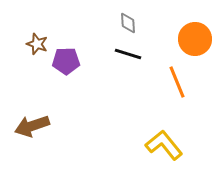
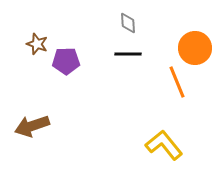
orange circle: moved 9 px down
black line: rotated 16 degrees counterclockwise
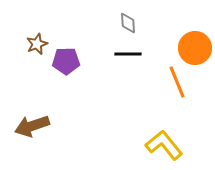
brown star: rotated 30 degrees clockwise
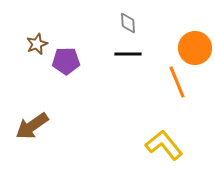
brown arrow: rotated 16 degrees counterclockwise
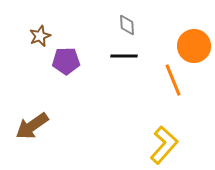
gray diamond: moved 1 px left, 2 px down
brown star: moved 3 px right, 8 px up
orange circle: moved 1 px left, 2 px up
black line: moved 4 px left, 2 px down
orange line: moved 4 px left, 2 px up
yellow L-shape: rotated 81 degrees clockwise
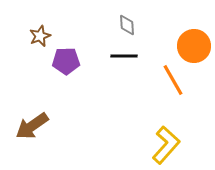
orange line: rotated 8 degrees counterclockwise
yellow L-shape: moved 2 px right
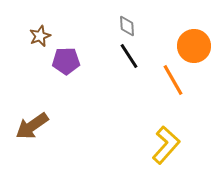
gray diamond: moved 1 px down
black line: moved 5 px right; rotated 56 degrees clockwise
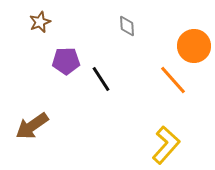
brown star: moved 14 px up
black line: moved 28 px left, 23 px down
orange line: rotated 12 degrees counterclockwise
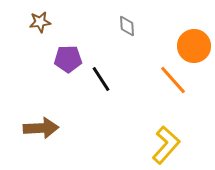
brown star: rotated 15 degrees clockwise
purple pentagon: moved 2 px right, 2 px up
brown arrow: moved 9 px right, 2 px down; rotated 148 degrees counterclockwise
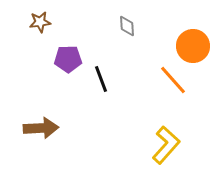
orange circle: moved 1 px left
black line: rotated 12 degrees clockwise
